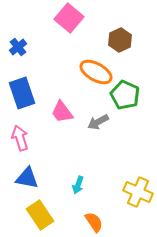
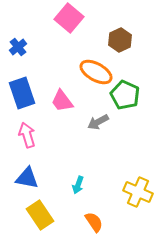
pink trapezoid: moved 11 px up
pink arrow: moved 7 px right, 3 px up
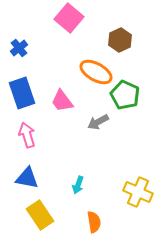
blue cross: moved 1 px right, 1 px down
orange semicircle: rotated 25 degrees clockwise
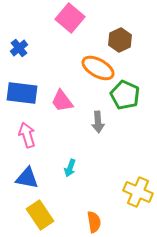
pink square: moved 1 px right
orange ellipse: moved 2 px right, 4 px up
blue rectangle: rotated 64 degrees counterclockwise
gray arrow: rotated 65 degrees counterclockwise
cyan arrow: moved 8 px left, 17 px up
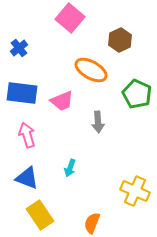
orange ellipse: moved 7 px left, 2 px down
green pentagon: moved 12 px right, 1 px up
pink trapezoid: rotated 75 degrees counterclockwise
blue triangle: rotated 10 degrees clockwise
yellow cross: moved 3 px left, 1 px up
orange semicircle: moved 2 px left, 1 px down; rotated 150 degrees counterclockwise
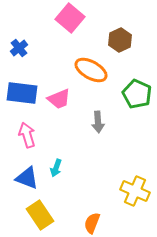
pink trapezoid: moved 3 px left, 2 px up
cyan arrow: moved 14 px left
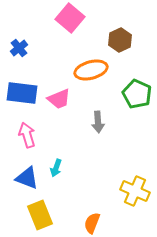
orange ellipse: rotated 44 degrees counterclockwise
yellow rectangle: rotated 12 degrees clockwise
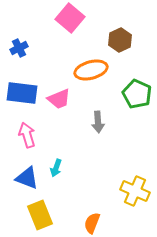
blue cross: rotated 12 degrees clockwise
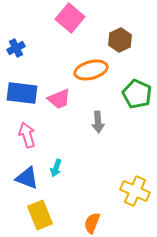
blue cross: moved 3 px left
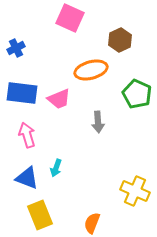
pink square: rotated 16 degrees counterclockwise
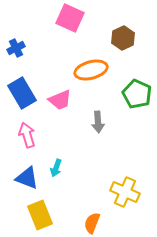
brown hexagon: moved 3 px right, 2 px up
blue rectangle: rotated 52 degrees clockwise
pink trapezoid: moved 1 px right, 1 px down
yellow cross: moved 10 px left, 1 px down
